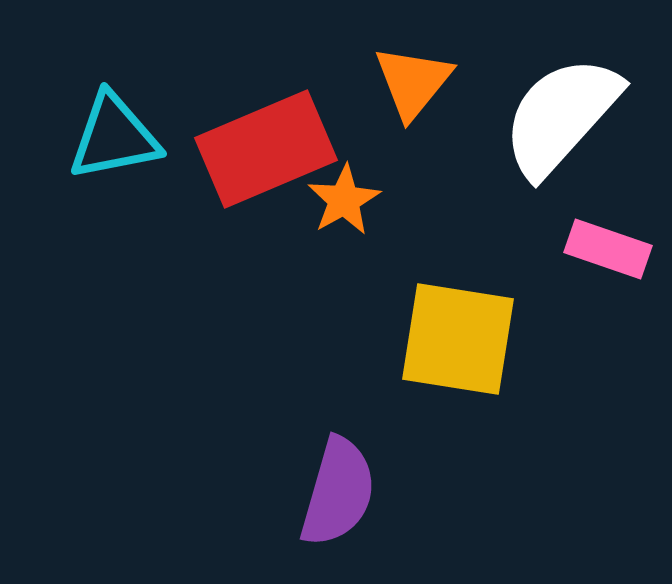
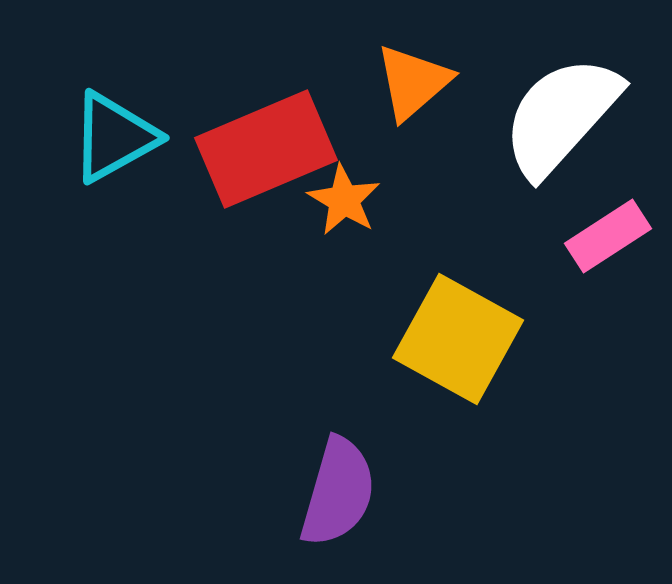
orange triangle: rotated 10 degrees clockwise
cyan triangle: rotated 18 degrees counterclockwise
orange star: rotated 12 degrees counterclockwise
pink rectangle: moved 13 px up; rotated 52 degrees counterclockwise
yellow square: rotated 20 degrees clockwise
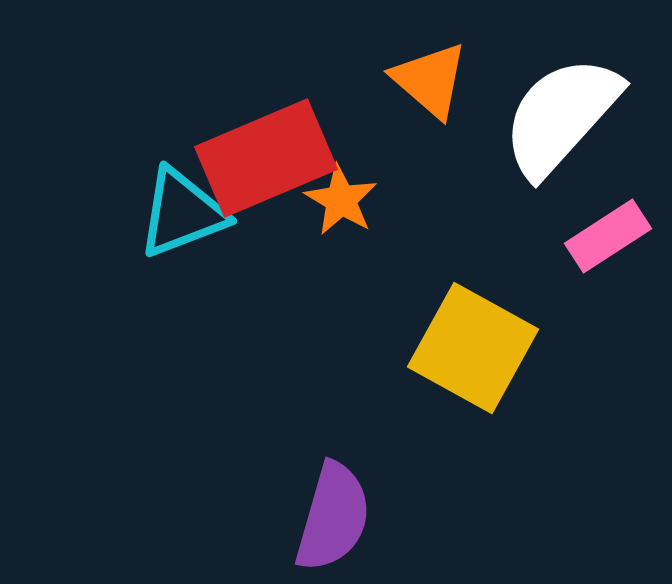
orange triangle: moved 17 px right, 2 px up; rotated 38 degrees counterclockwise
cyan triangle: moved 68 px right, 76 px down; rotated 8 degrees clockwise
red rectangle: moved 9 px down
orange star: moved 3 px left
yellow square: moved 15 px right, 9 px down
purple semicircle: moved 5 px left, 25 px down
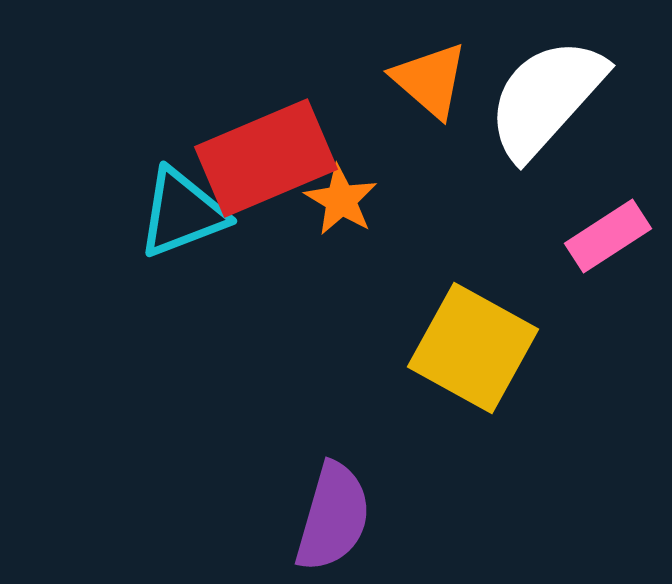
white semicircle: moved 15 px left, 18 px up
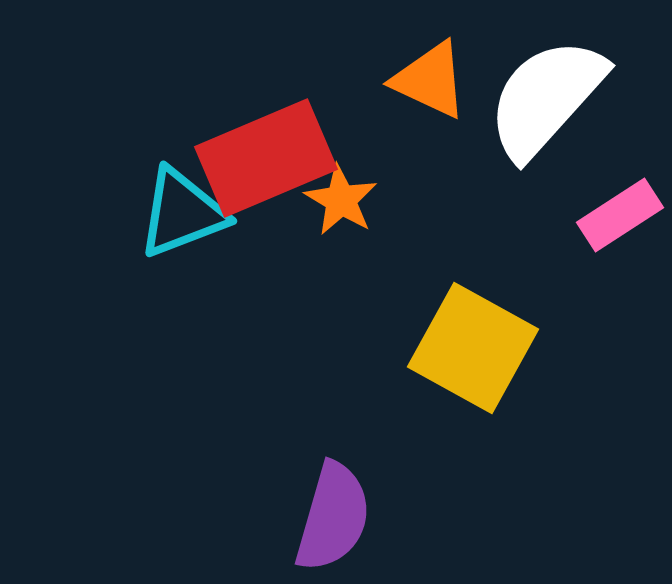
orange triangle: rotated 16 degrees counterclockwise
pink rectangle: moved 12 px right, 21 px up
